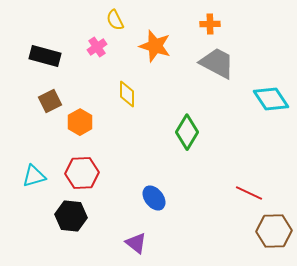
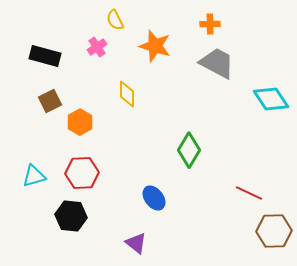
green diamond: moved 2 px right, 18 px down
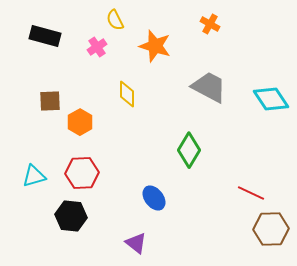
orange cross: rotated 30 degrees clockwise
black rectangle: moved 20 px up
gray trapezoid: moved 8 px left, 24 px down
brown square: rotated 25 degrees clockwise
red line: moved 2 px right
brown hexagon: moved 3 px left, 2 px up
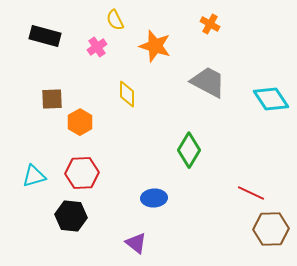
gray trapezoid: moved 1 px left, 5 px up
brown square: moved 2 px right, 2 px up
blue ellipse: rotated 55 degrees counterclockwise
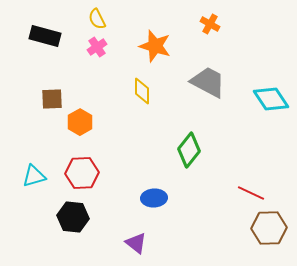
yellow semicircle: moved 18 px left, 1 px up
yellow diamond: moved 15 px right, 3 px up
green diamond: rotated 8 degrees clockwise
black hexagon: moved 2 px right, 1 px down
brown hexagon: moved 2 px left, 1 px up
